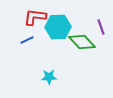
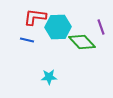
blue line: rotated 40 degrees clockwise
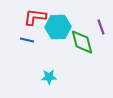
green diamond: rotated 28 degrees clockwise
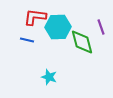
cyan star: rotated 21 degrees clockwise
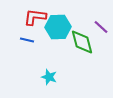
purple line: rotated 28 degrees counterclockwise
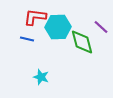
blue line: moved 1 px up
cyan star: moved 8 px left
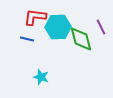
purple line: rotated 21 degrees clockwise
green diamond: moved 1 px left, 3 px up
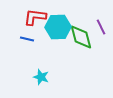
green diamond: moved 2 px up
